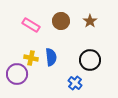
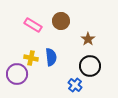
brown star: moved 2 px left, 18 px down
pink rectangle: moved 2 px right
black circle: moved 6 px down
blue cross: moved 2 px down
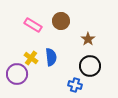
yellow cross: rotated 24 degrees clockwise
blue cross: rotated 24 degrees counterclockwise
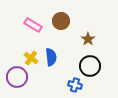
purple circle: moved 3 px down
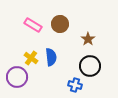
brown circle: moved 1 px left, 3 px down
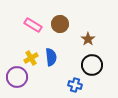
yellow cross: rotated 24 degrees clockwise
black circle: moved 2 px right, 1 px up
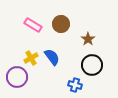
brown circle: moved 1 px right
blue semicircle: moved 1 px right; rotated 30 degrees counterclockwise
